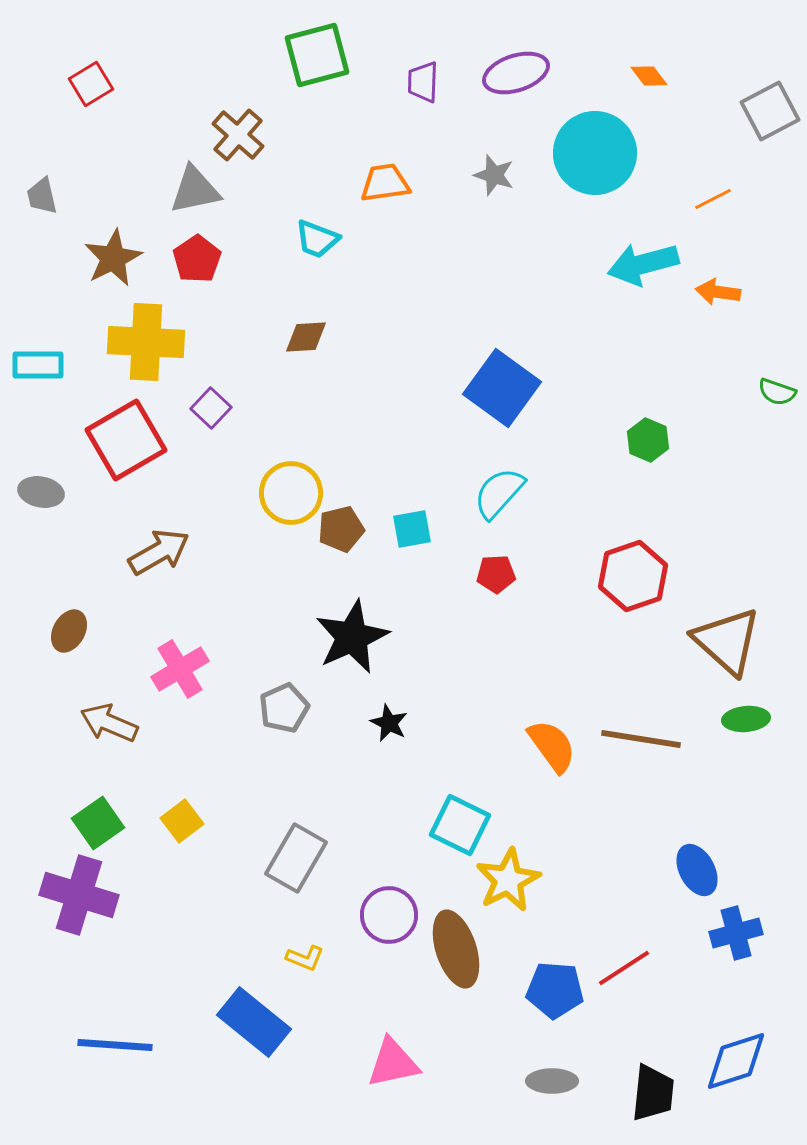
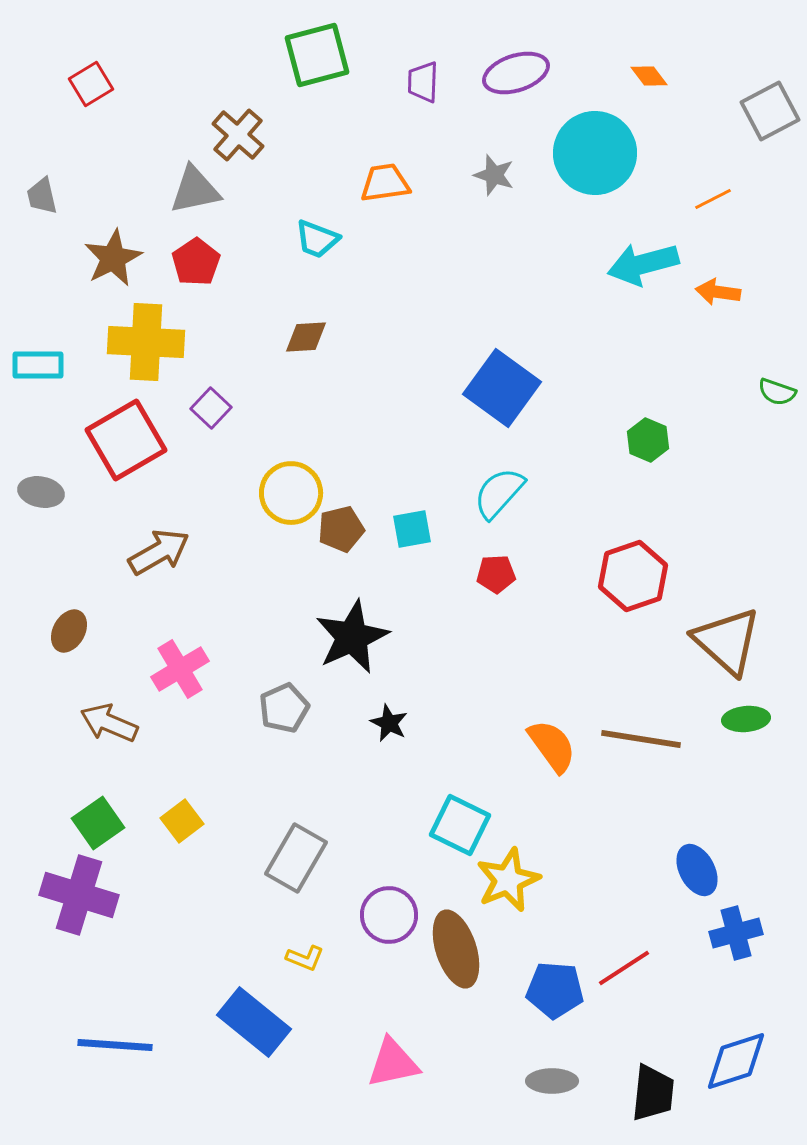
red pentagon at (197, 259): moved 1 px left, 3 px down
yellow star at (508, 880): rotated 4 degrees clockwise
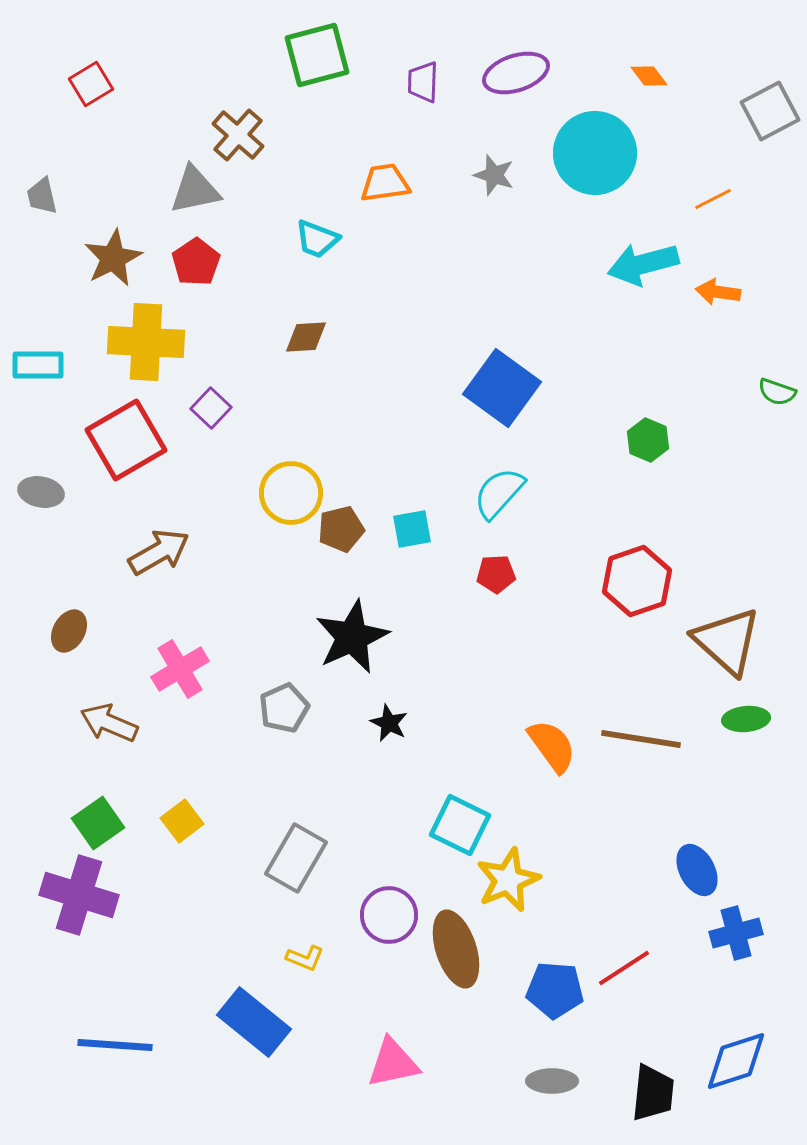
red hexagon at (633, 576): moved 4 px right, 5 px down
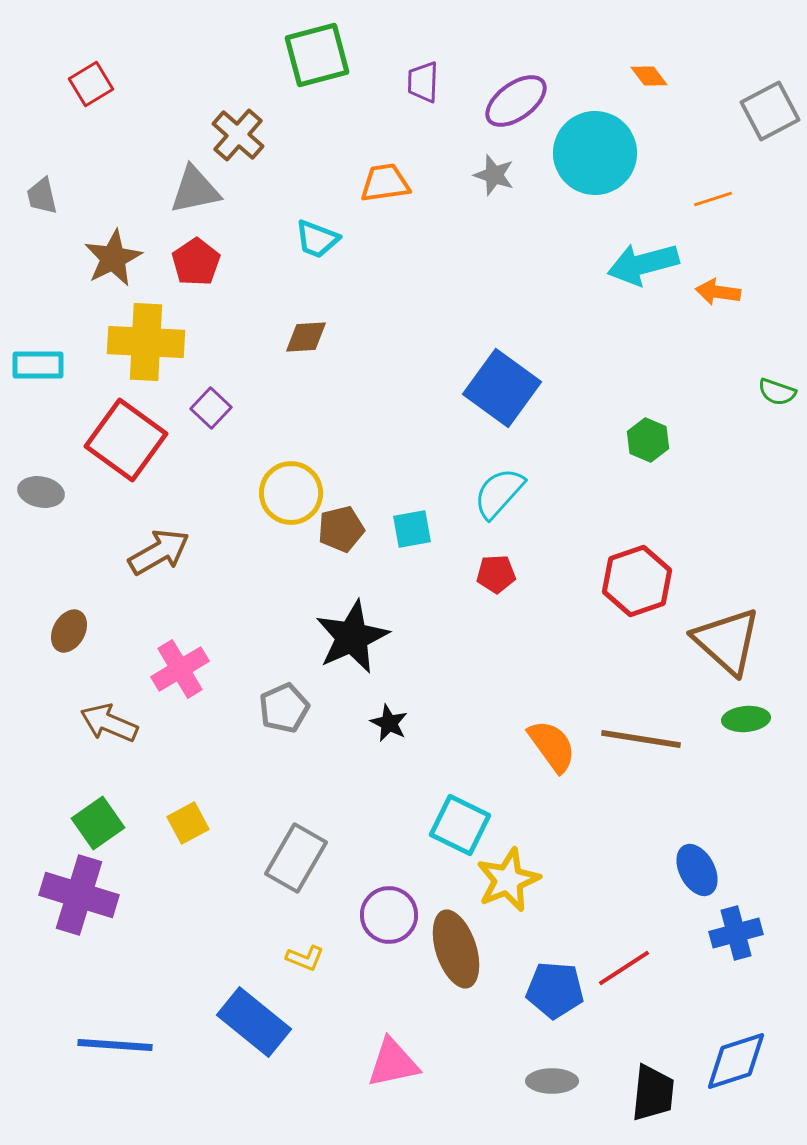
purple ellipse at (516, 73): moved 28 px down; rotated 18 degrees counterclockwise
orange line at (713, 199): rotated 9 degrees clockwise
red square at (126, 440): rotated 24 degrees counterclockwise
yellow square at (182, 821): moved 6 px right, 2 px down; rotated 9 degrees clockwise
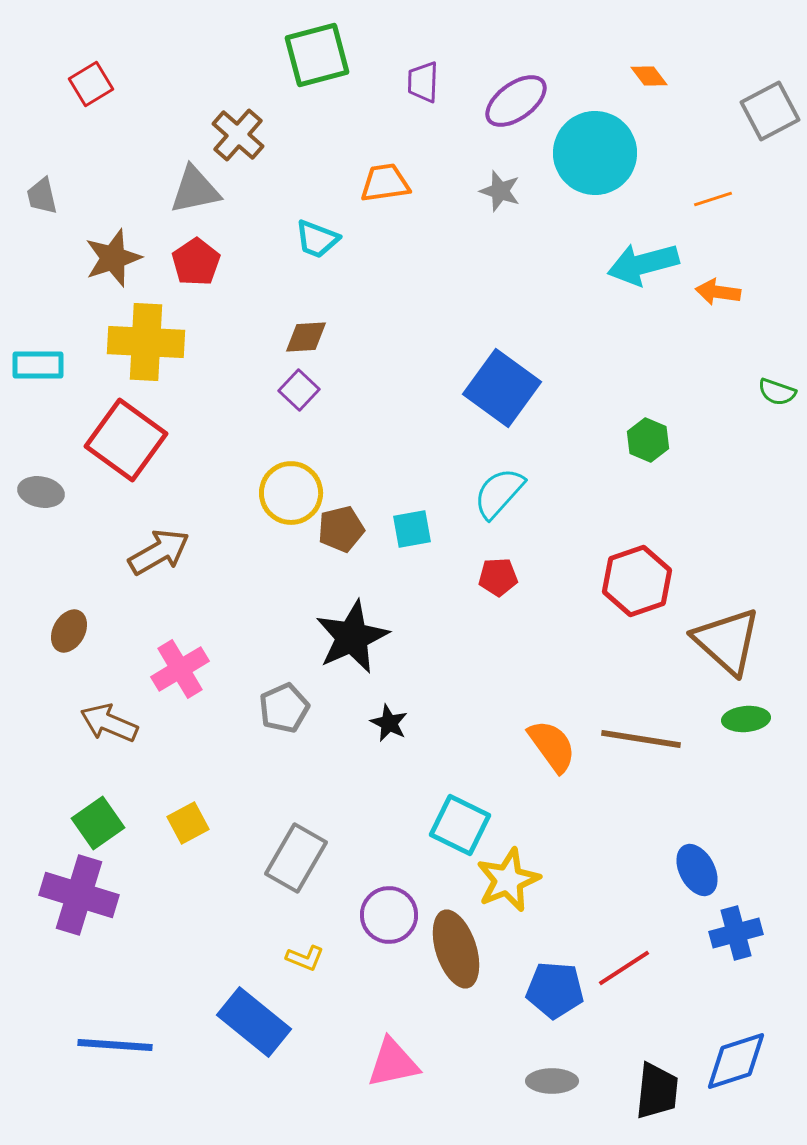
gray star at (494, 175): moved 6 px right, 16 px down
brown star at (113, 258): rotated 8 degrees clockwise
purple square at (211, 408): moved 88 px right, 18 px up
red pentagon at (496, 574): moved 2 px right, 3 px down
black trapezoid at (653, 1093): moved 4 px right, 2 px up
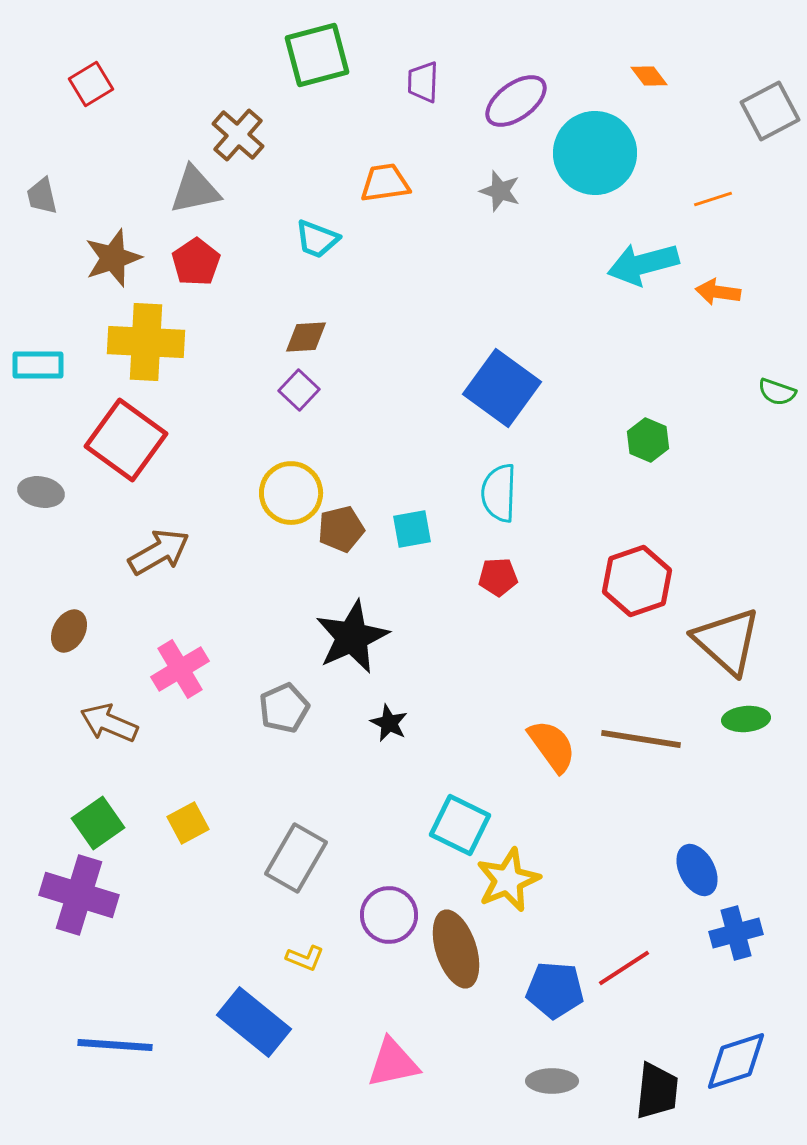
cyan semicircle at (499, 493): rotated 40 degrees counterclockwise
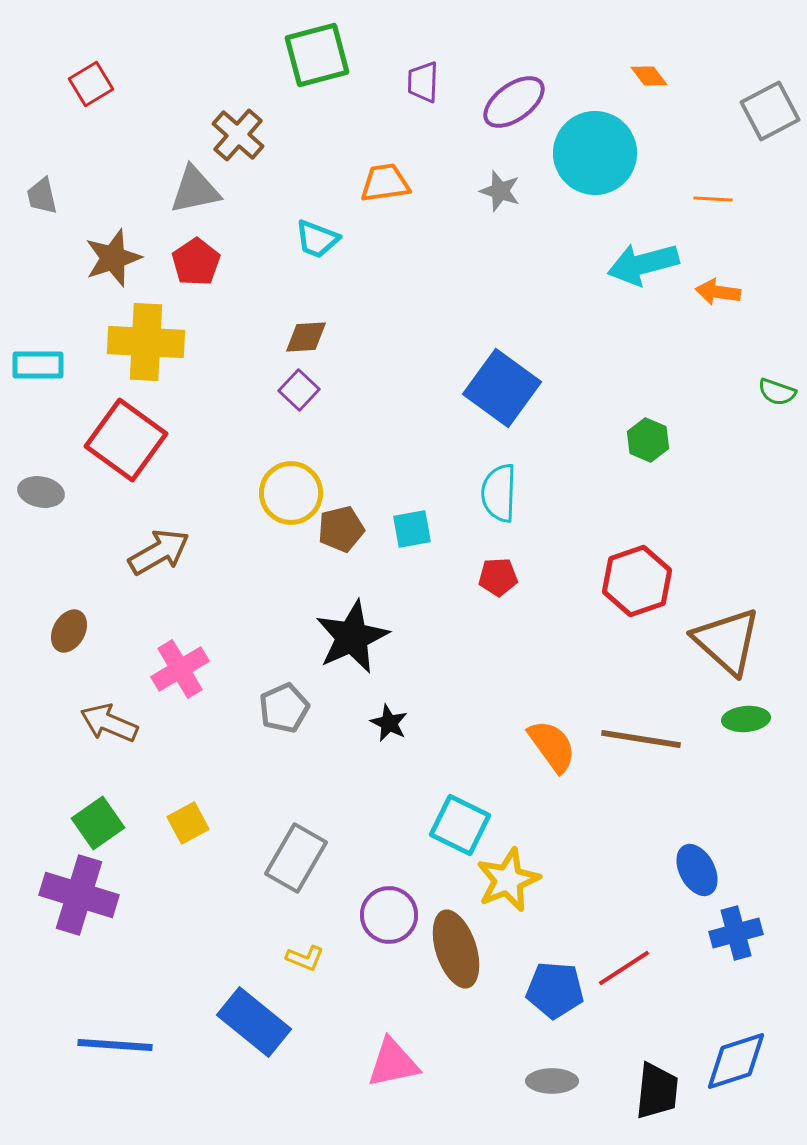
purple ellipse at (516, 101): moved 2 px left, 1 px down
orange line at (713, 199): rotated 21 degrees clockwise
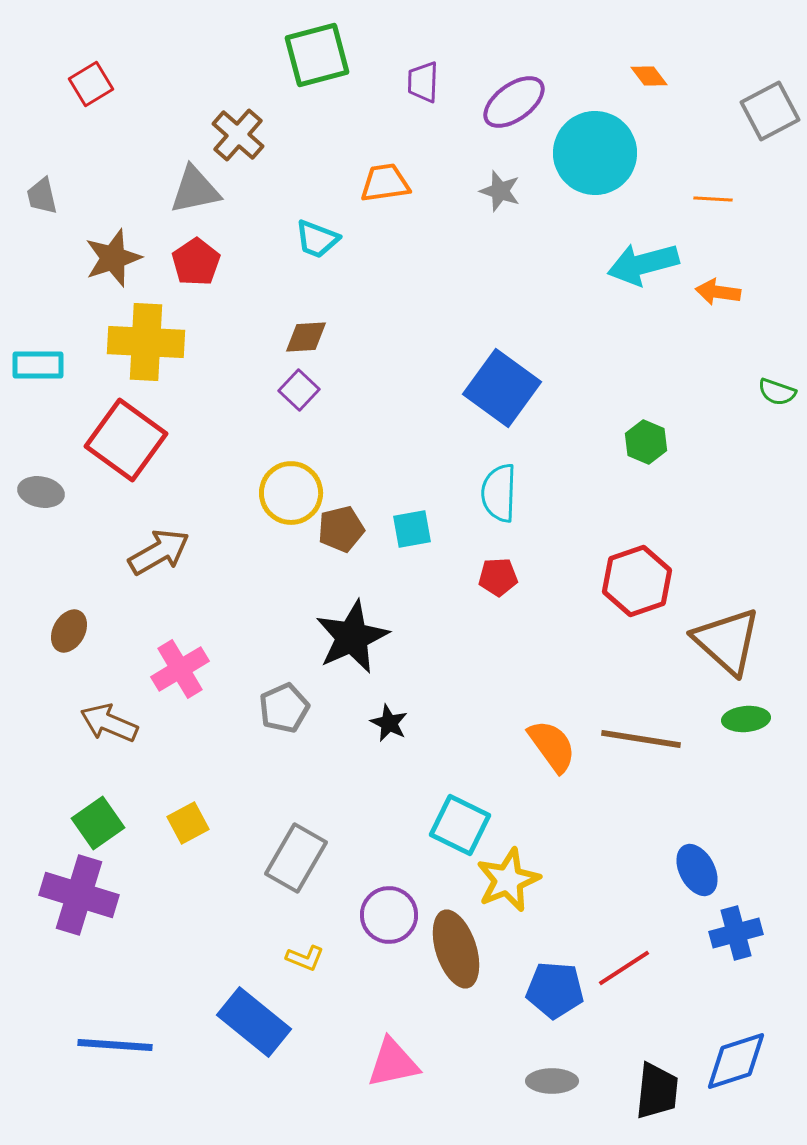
green hexagon at (648, 440): moved 2 px left, 2 px down
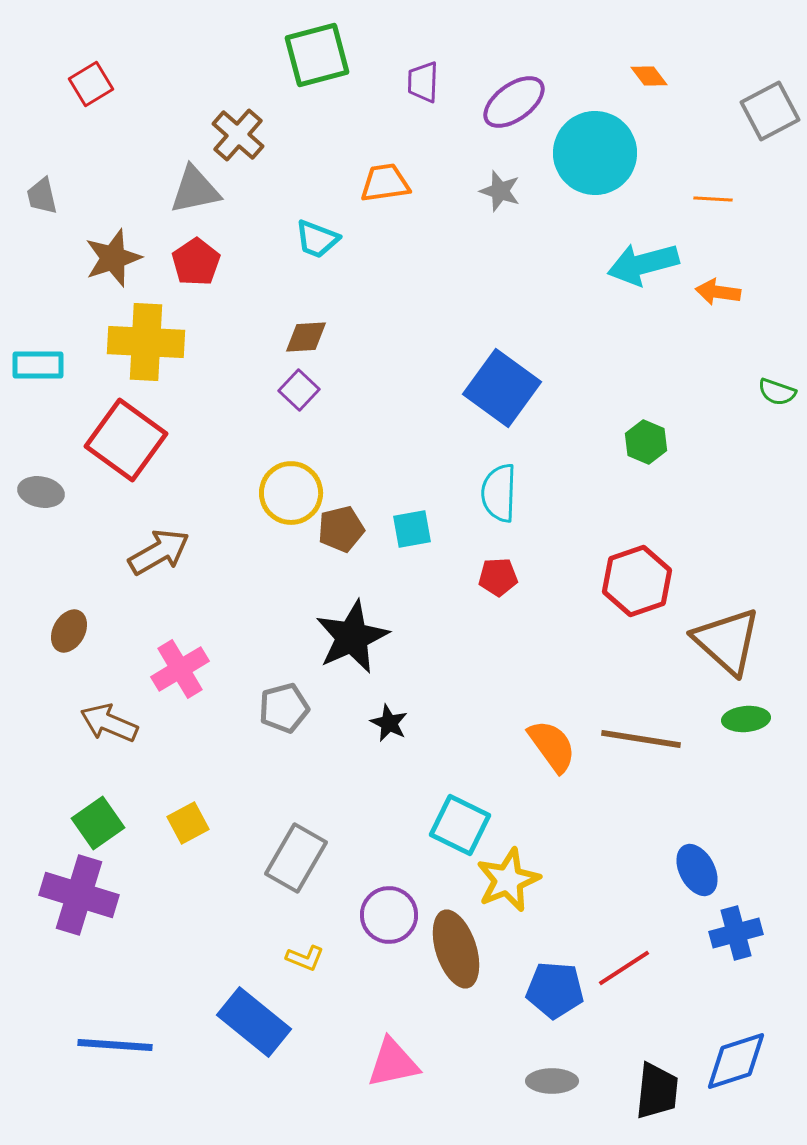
gray pentagon at (284, 708): rotated 9 degrees clockwise
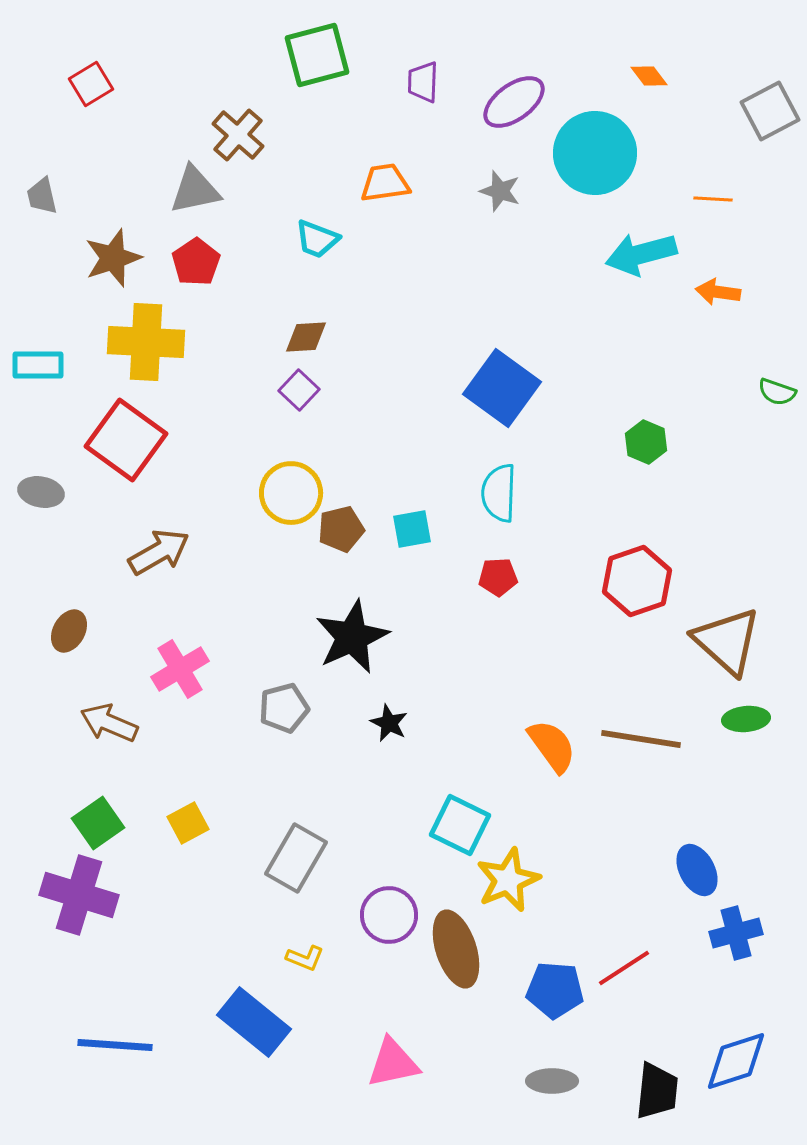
cyan arrow at (643, 264): moved 2 px left, 10 px up
